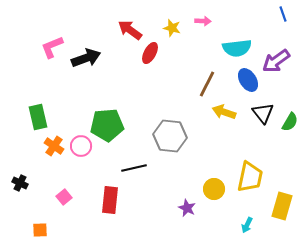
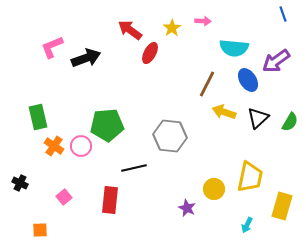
yellow star: rotated 24 degrees clockwise
cyan semicircle: moved 3 px left; rotated 12 degrees clockwise
black triangle: moved 5 px left, 5 px down; rotated 25 degrees clockwise
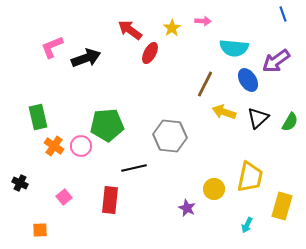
brown line: moved 2 px left
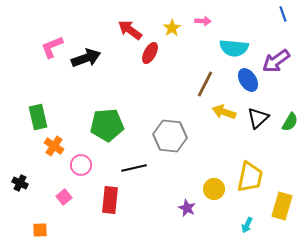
pink circle: moved 19 px down
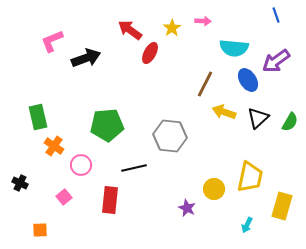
blue line: moved 7 px left, 1 px down
pink L-shape: moved 6 px up
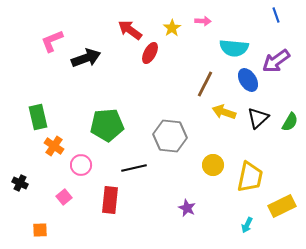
yellow circle: moved 1 px left, 24 px up
yellow rectangle: rotated 48 degrees clockwise
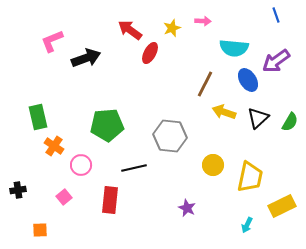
yellow star: rotated 12 degrees clockwise
black cross: moved 2 px left, 7 px down; rotated 35 degrees counterclockwise
